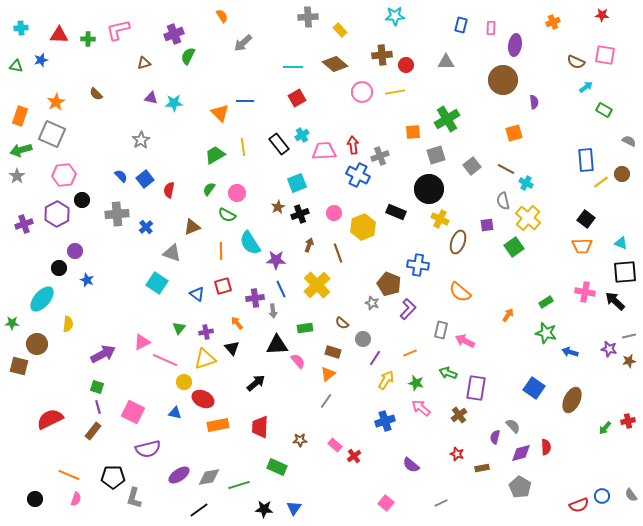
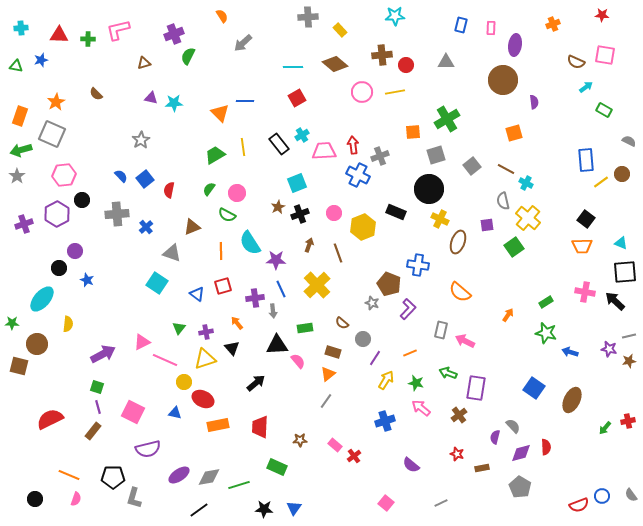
orange cross at (553, 22): moved 2 px down
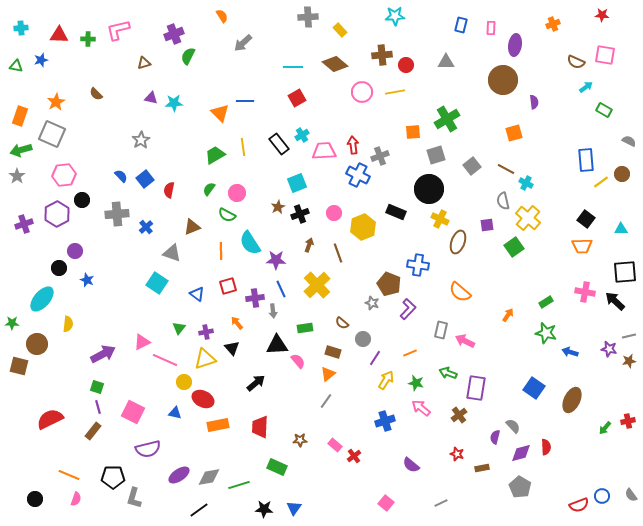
cyan triangle at (621, 243): moved 14 px up; rotated 24 degrees counterclockwise
red square at (223, 286): moved 5 px right
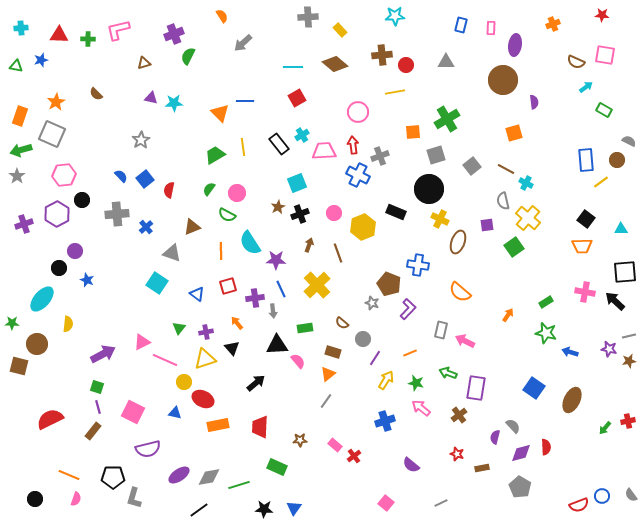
pink circle at (362, 92): moved 4 px left, 20 px down
brown circle at (622, 174): moved 5 px left, 14 px up
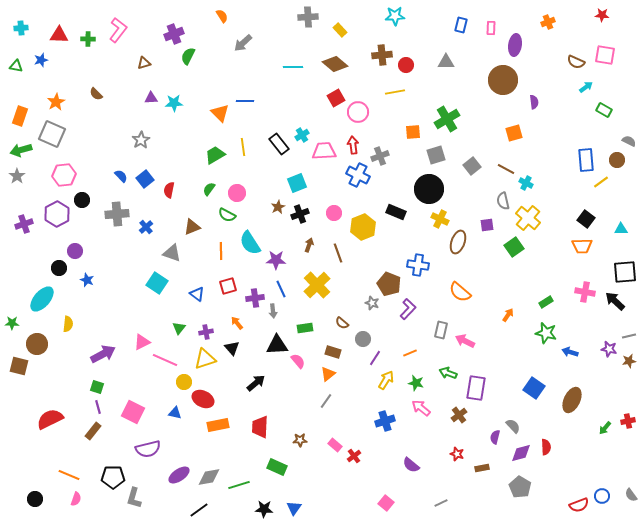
orange cross at (553, 24): moved 5 px left, 2 px up
pink L-shape at (118, 30): rotated 140 degrees clockwise
purple triangle at (151, 98): rotated 16 degrees counterclockwise
red square at (297, 98): moved 39 px right
